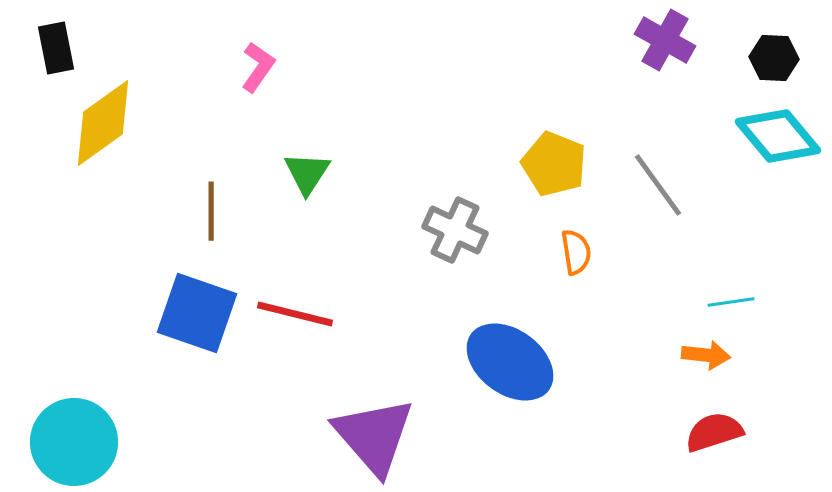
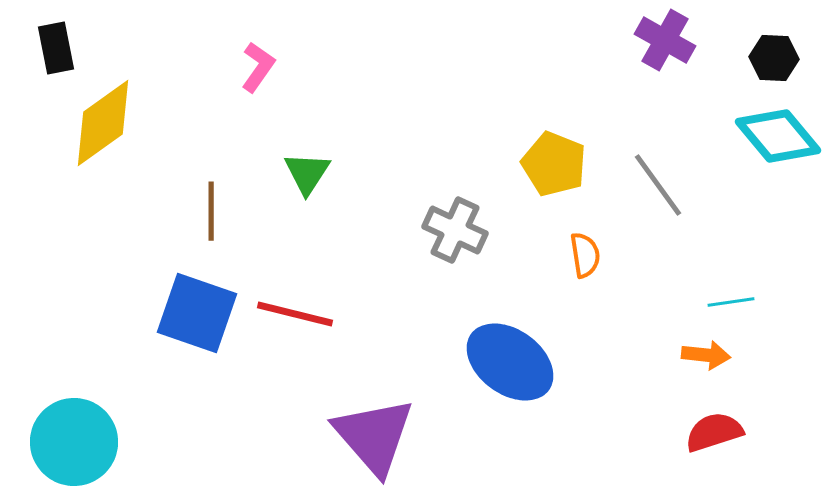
orange semicircle: moved 9 px right, 3 px down
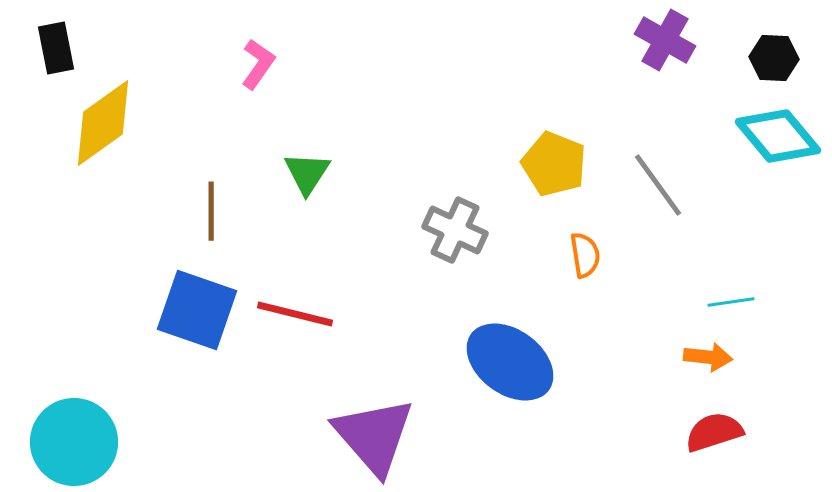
pink L-shape: moved 3 px up
blue square: moved 3 px up
orange arrow: moved 2 px right, 2 px down
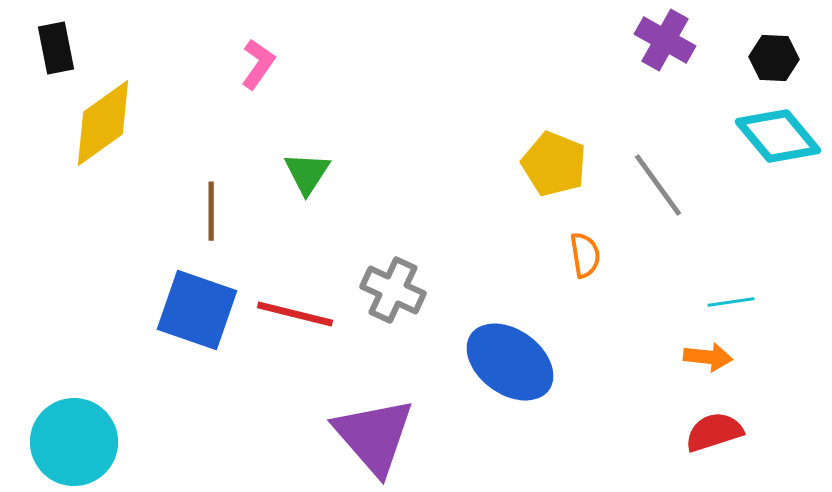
gray cross: moved 62 px left, 60 px down
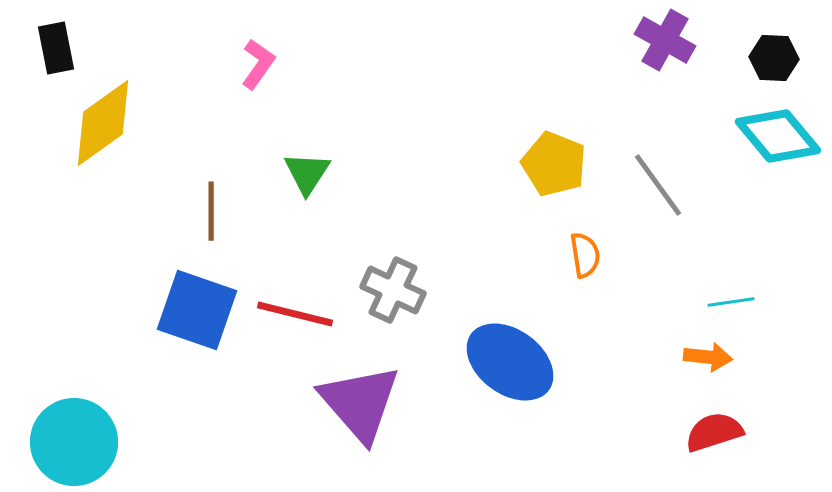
purple triangle: moved 14 px left, 33 px up
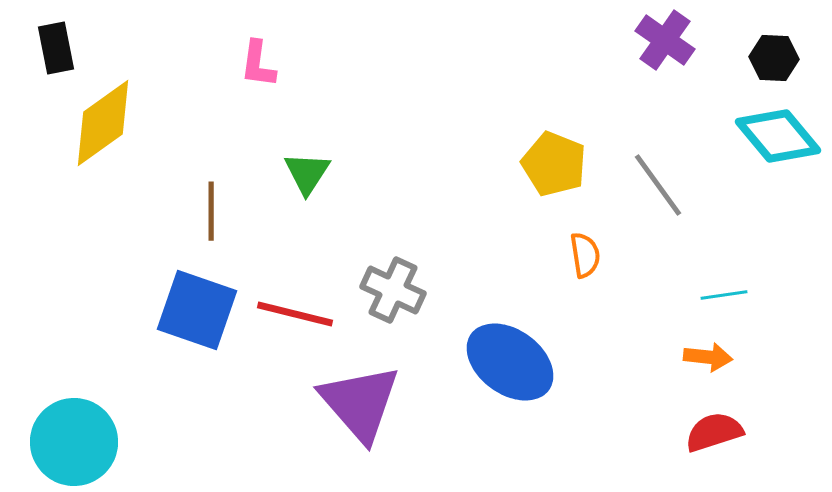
purple cross: rotated 6 degrees clockwise
pink L-shape: rotated 153 degrees clockwise
cyan line: moved 7 px left, 7 px up
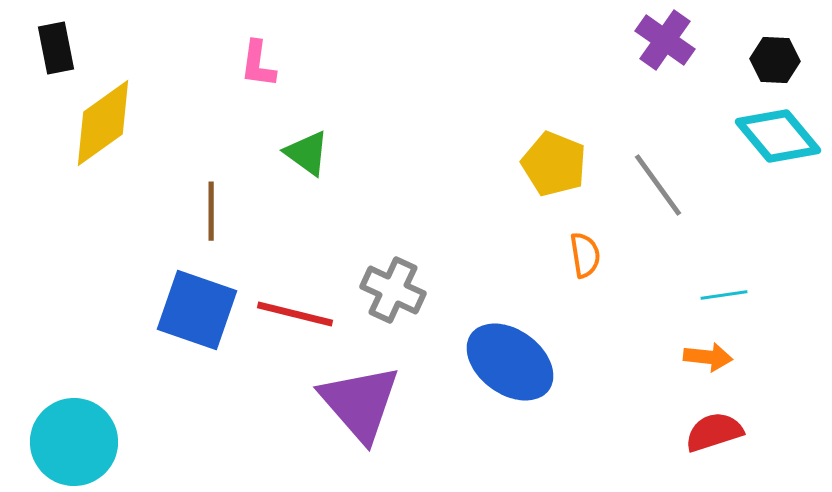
black hexagon: moved 1 px right, 2 px down
green triangle: moved 20 px up; rotated 27 degrees counterclockwise
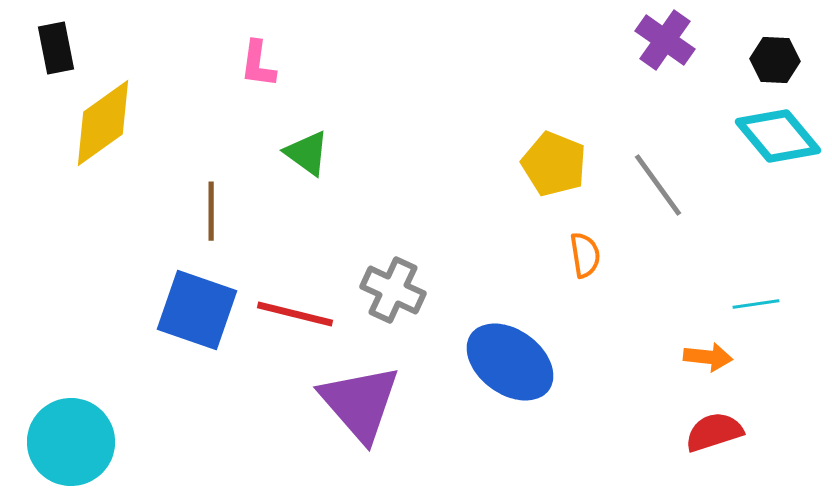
cyan line: moved 32 px right, 9 px down
cyan circle: moved 3 px left
